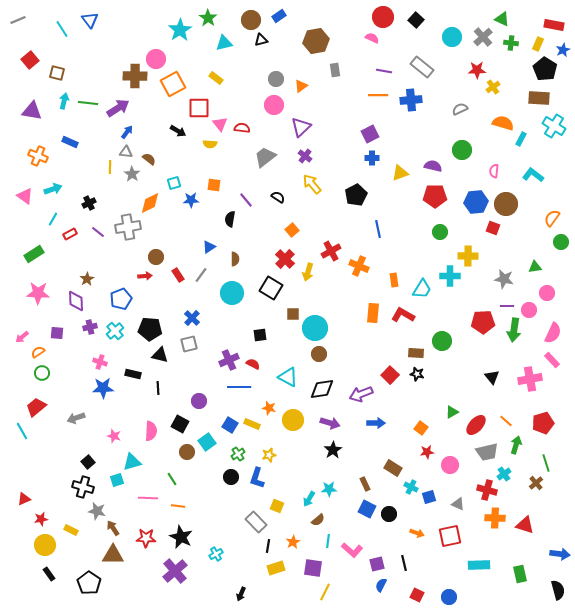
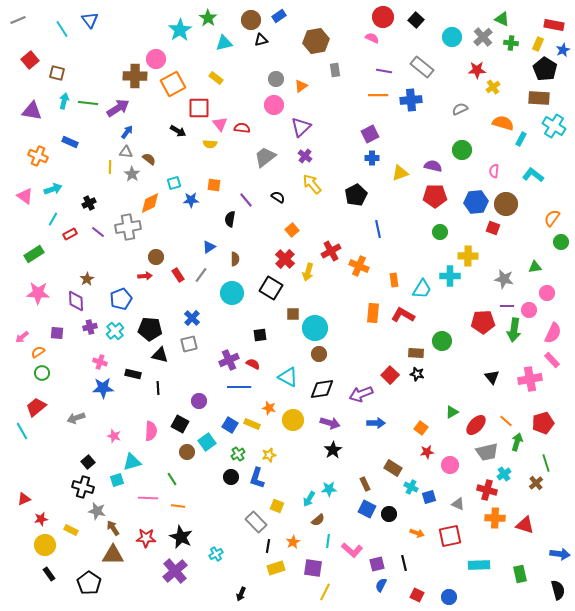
green arrow at (516, 445): moved 1 px right, 3 px up
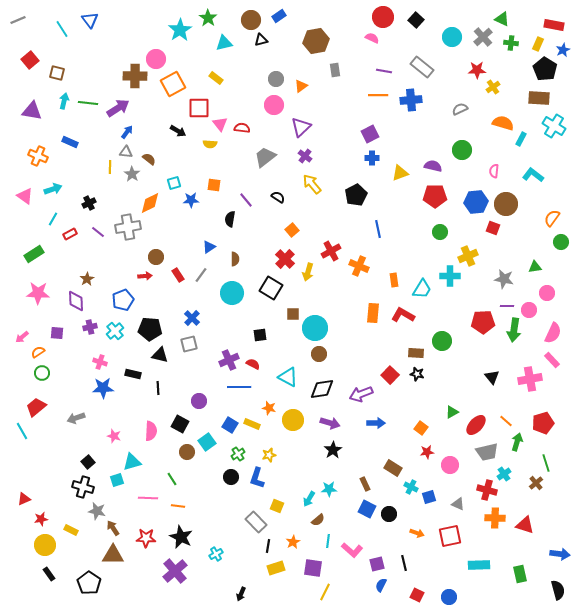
yellow cross at (468, 256): rotated 24 degrees counterclockwise
blue pentagon at (121, 299): moved 2 px right, 1 px down
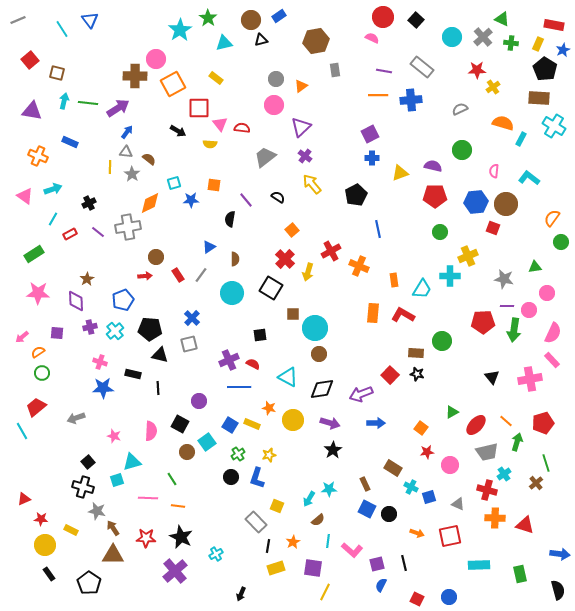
cyan L-shape at (533, 175): moved 4 px left, 3 px down
red star at (41, 519): rotated 16 degrees clockwise
red square at (417, 595): moved 4 px down
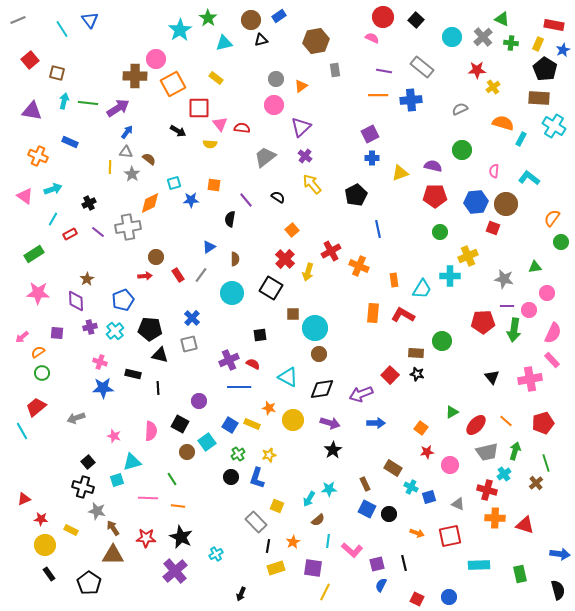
green arrow at (517, 442): moved 2 px left, 9 px down
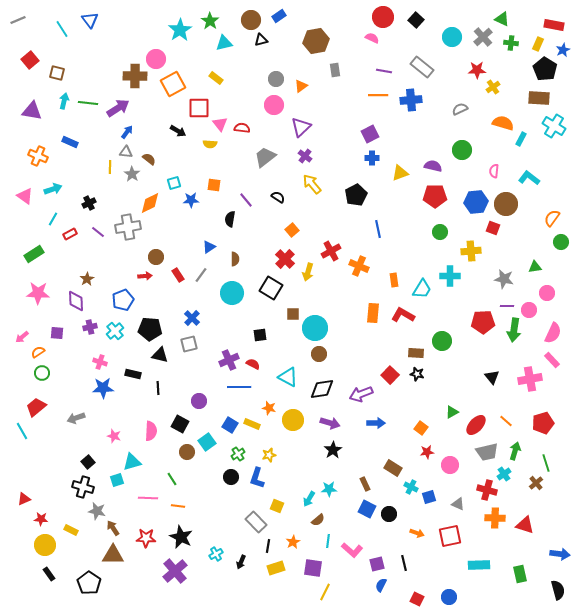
green star at (208, 18): moved 2 px right, 3 px down
yellow cross at (468, 256): moved 3 px right, 5 px up; rotated 18 degrees clockwise
black arrow at (241, 594): moved 32 px up
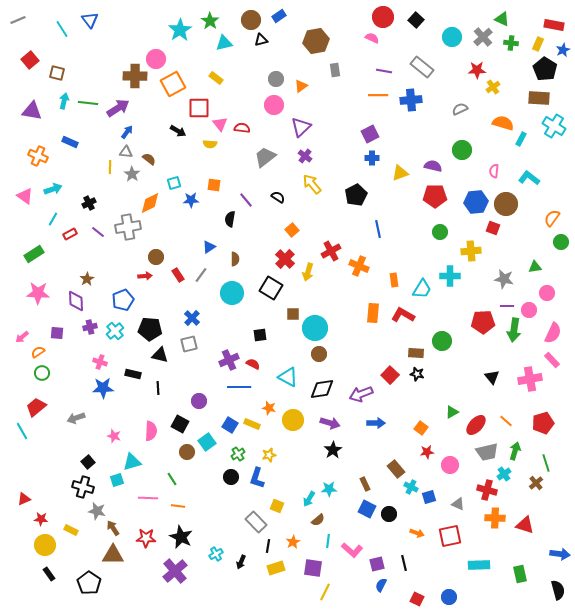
brown rectangle at (393, 468): moved 3 px right, 1 px down; rotated 18 degrees clockwise
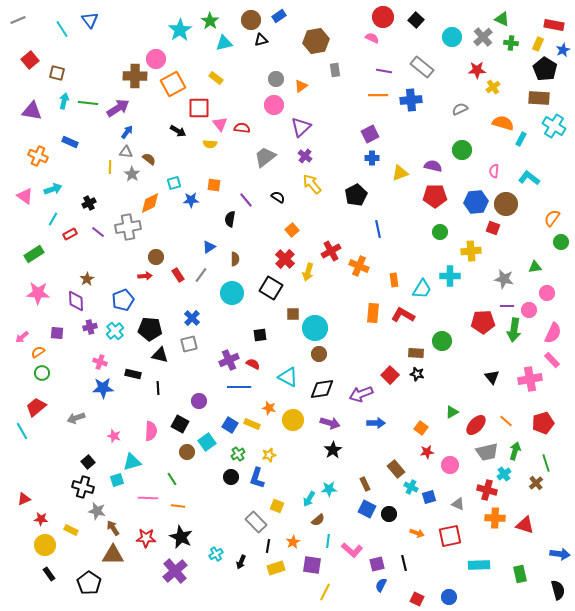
purple square at (313, 568): moved 1 px left, 3 px up
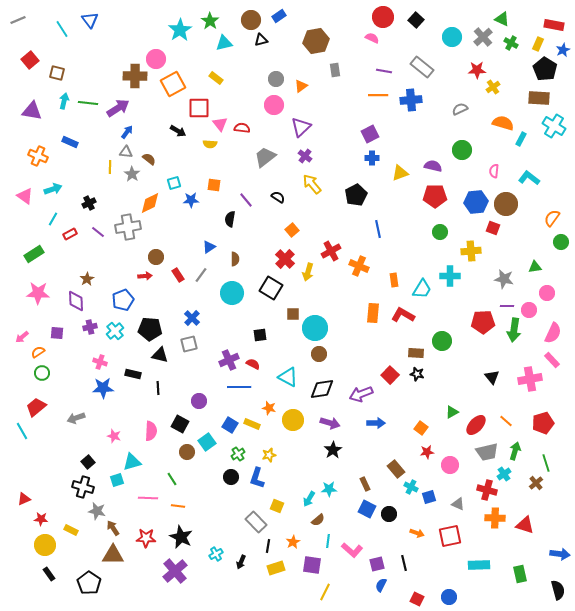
green cross at (511, 43): rotated 24 degrees clockwise
